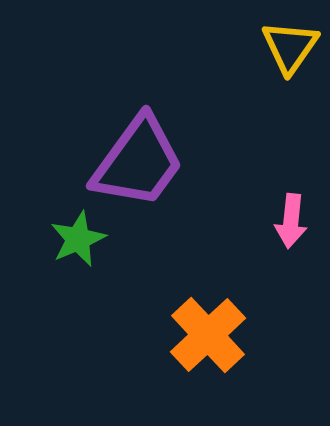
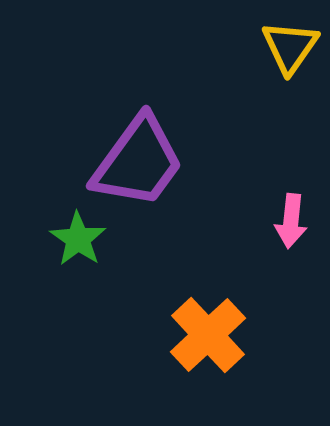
green star: rotated 14 degrees counterclockwise
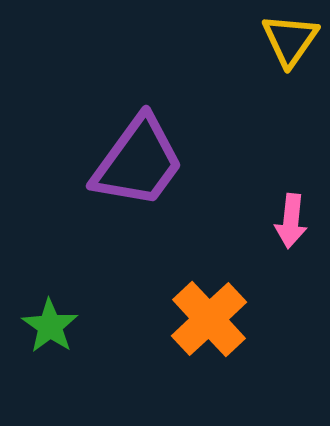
yellow triangle: moved 7 px up
green star: moved 28 px left, 87 px down
orange cross: moved 1 px right, 16 px up
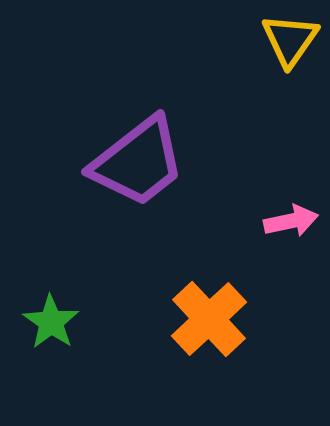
purple trapezoid: rotated 16 degrees clockwise
pink arrow: rotated 108 degrees counterclockwise
green star: moved 1 px right, 4 px up
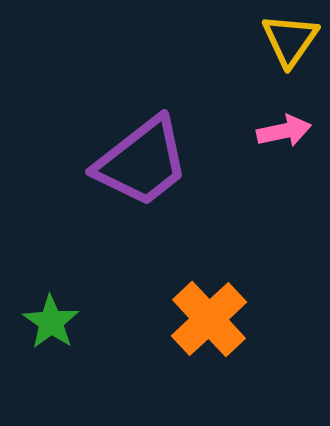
purple trapezoid: moved 4 px right
pink arrow: moved 7 px left, 90 px up
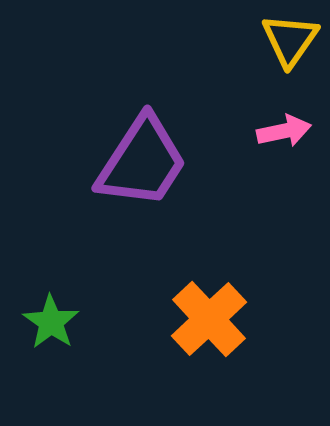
purple trapezoid: rotated 19 degrees counterclockwise
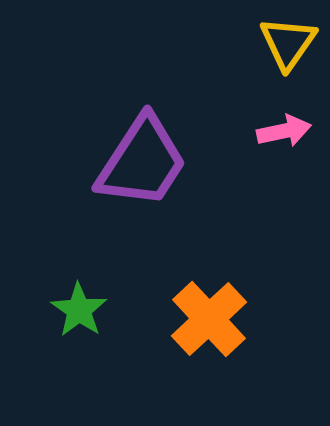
yellow triangle: moved 2 px left, 3 px down
green star: moved 28 px right, 12 px up
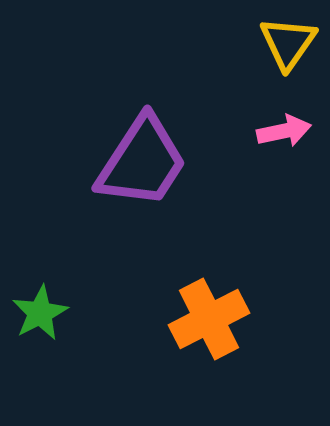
green star: moved 39 px left, 3 px down; rotated 10 degrees clockwise
orange cross: rotated 16 degrees clockwise
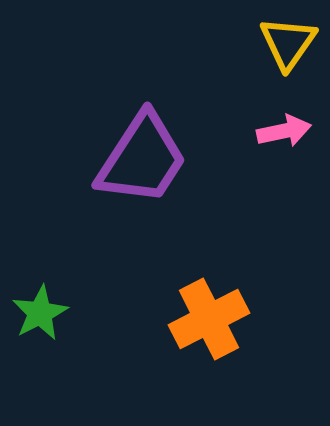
purple trapezoid: moved 3 px up
